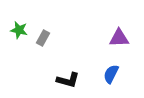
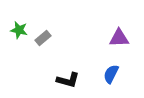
gray rectangle: rotated 21 degrees clockwise
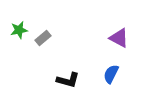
green star: rotated 24 degrees counterclockwise
purple triangle: rotated 30 degrees clockwise
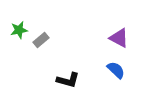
gray rectangle: moved 2 px left, 2 px down
blue semicircle: moved 5 px right, 4 px up; rotated 108 degrees clockwise
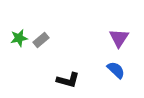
green star: moved 8 px down
purple triangle: rotated 35 degrees clockwise
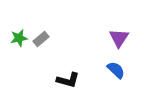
gray rectangle: moved 1 px up
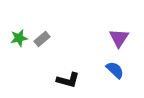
gray rectangle: moved 1 px right
blue semicircle: moved 1 px left
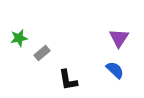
gray rectangle: moved 14 px down
black L-shape: rotated 65 degrees clockwise
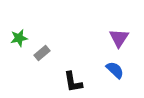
black L-shape: moved 5 px right, 2 px down
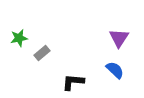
black L-shape: rotated 105 degrees clockwise
